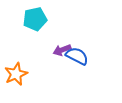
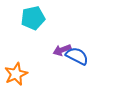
cyan pentagon: moved 2 px left, 1 px up
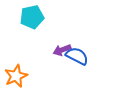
cyan pentagon: moved 1 px left, 1 px up
orange star: moved 2 px down
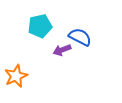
cyan pentagon: moved 8 px right, 9 px down
blue semicircle: moved 3 px right, 19 px up
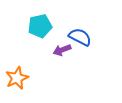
orange star: moved 1 px right, 2 px down
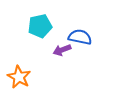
blue semicircle: rotated 15 degrees counterclockwise
orange star: moved 2 px right, 1 px up; rotated 20 degrees counterclockwise
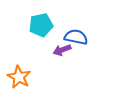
cyan pentagon: moved 1 px right, 1 px up
blue semicircle: moved 4 px left
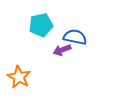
blue semicircle: moved 1 px left
